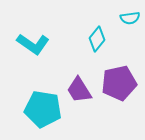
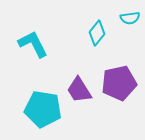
cyan diamond: moved 6 px up
cyan L-shape: rotated 152 degrees counterclockwise
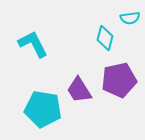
cyan diamond: moved 8 px right, 5 px down; rotated 25 degrees counterclockwise
purple pentagon: moved 3 px up
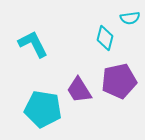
purple pentagon: moved 1 px down
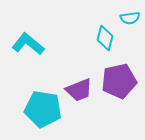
cyan L-shape: moved 5 px left; rotated 24 degrees counterclockwise
purple trapezoid: rotated 80 degrees counterclockwise
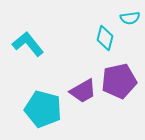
cyan L-shape: rotated 12 degrees clockwise
purple trapezoid: moved 4 px right, 1 px down; rotated 8 degrees counterclockwise
cyan pentagon: rotated 6 degrees clockwise
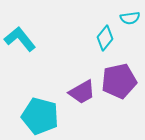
cyan diamond: rotated 25 degrees clockwise
cyan L-shape: moved 8 px left, 5 px up
purple trapezoid: moved 1 px left, 1 px down
cyan pentagon: moved 3 px left, 7 px down
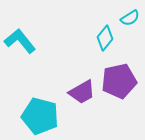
cyan semicircle: rotated 24 degrees counterclockwise
cyan L-shape: moved 2 px down
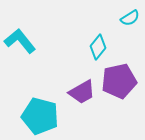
cyan diamond: moved 7 px left, 9 px down
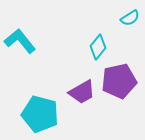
cyan pentagon: moved 2 px up
